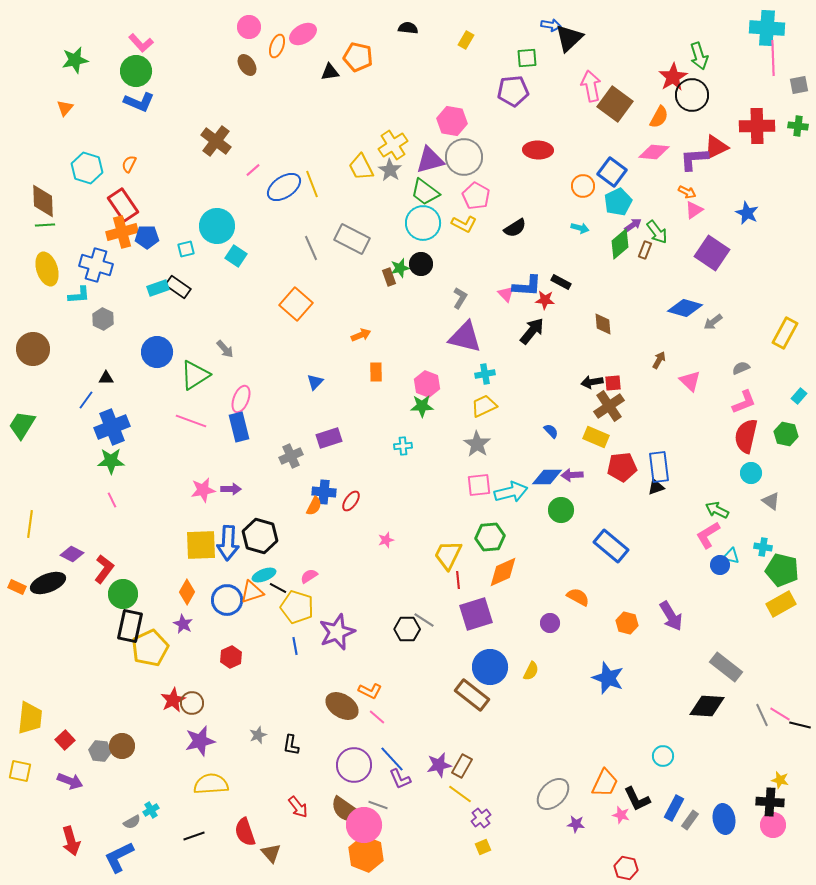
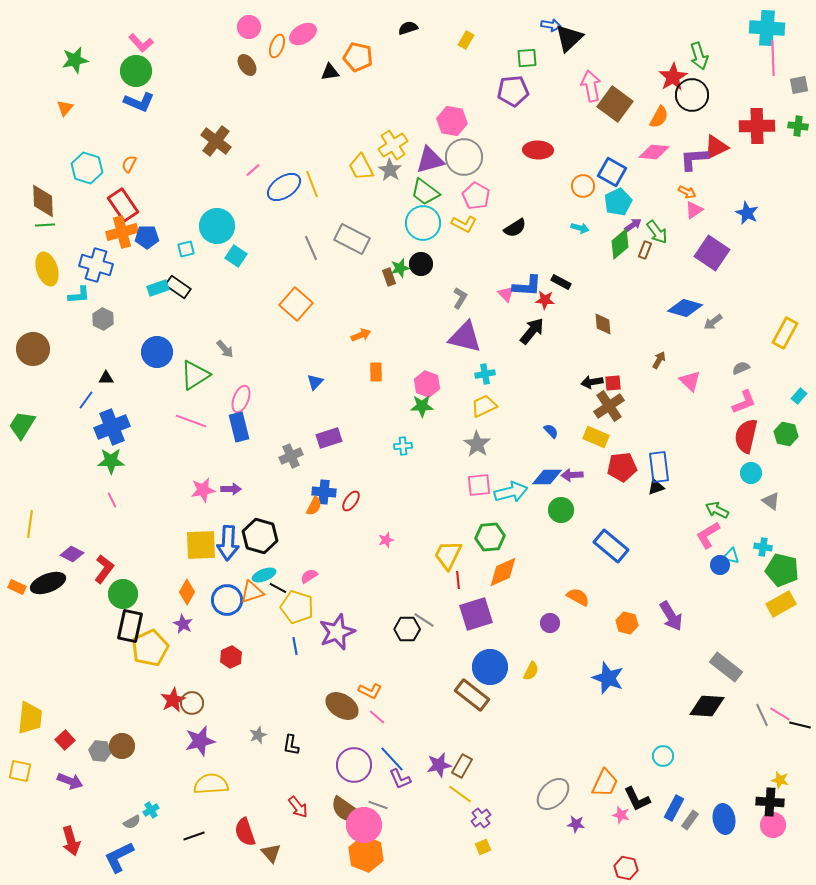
black semicircle at (408, 28): rotated 24 degrees counterclockwise
blue square at (612, 172): rotated 8 degrees counterclockwise
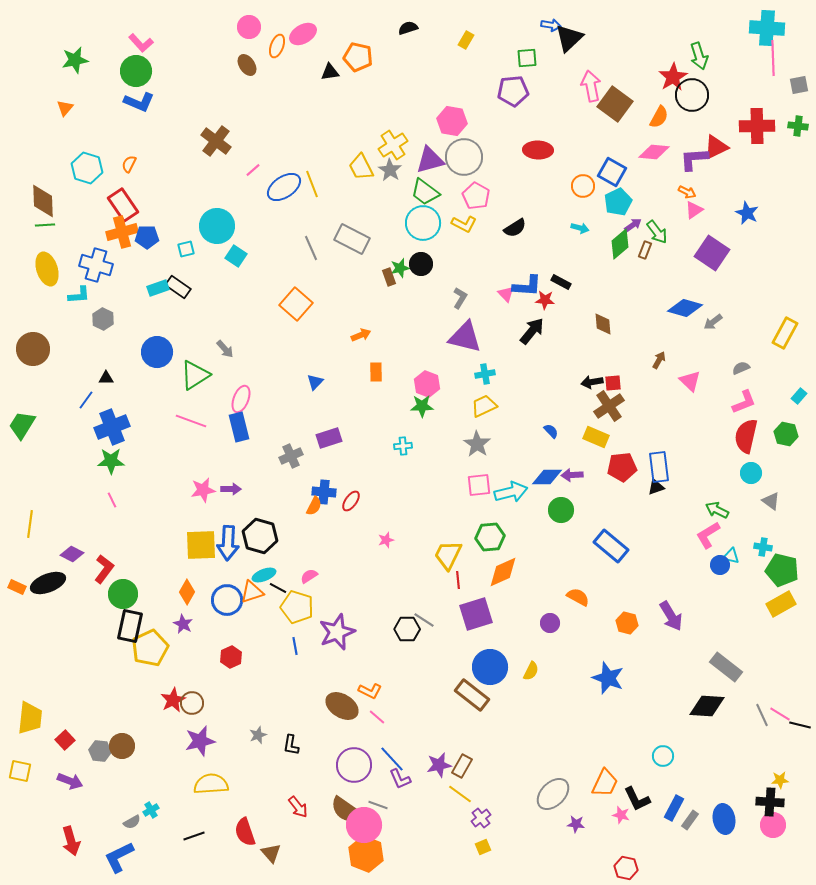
yellow star at (780, 780): rotated 18 degrees counterclockwise
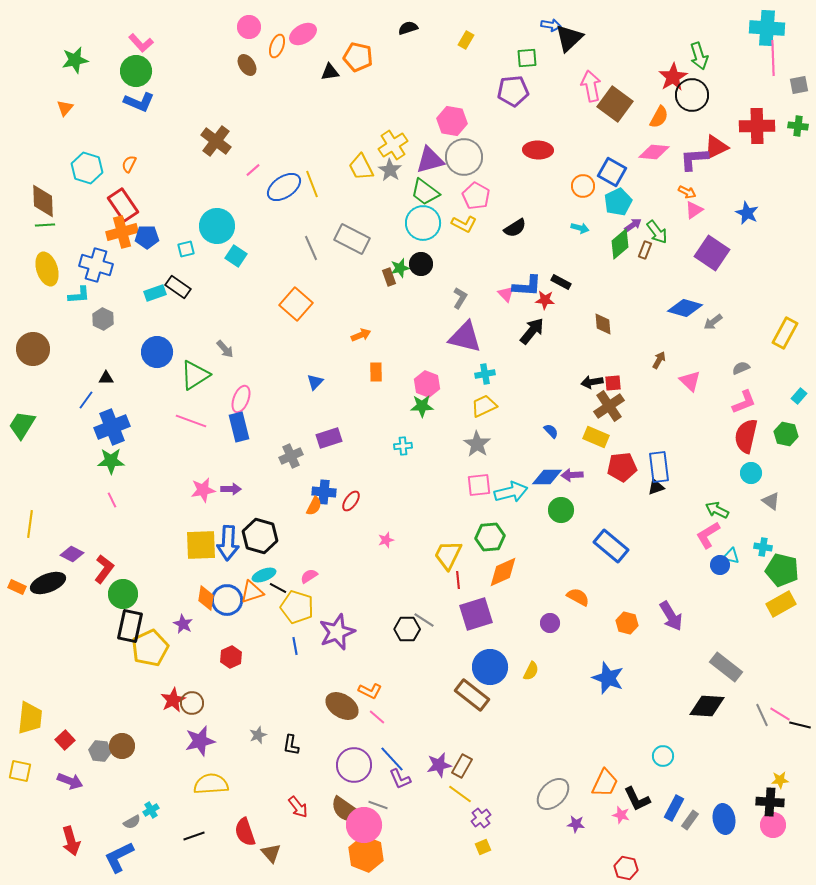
cyan rectangle at (158, 288): moved 3 px left, 5 px down
orange diamond at (187, 592): moved 19 px right, 6 px down; rotated 20 degrees counterclockwise
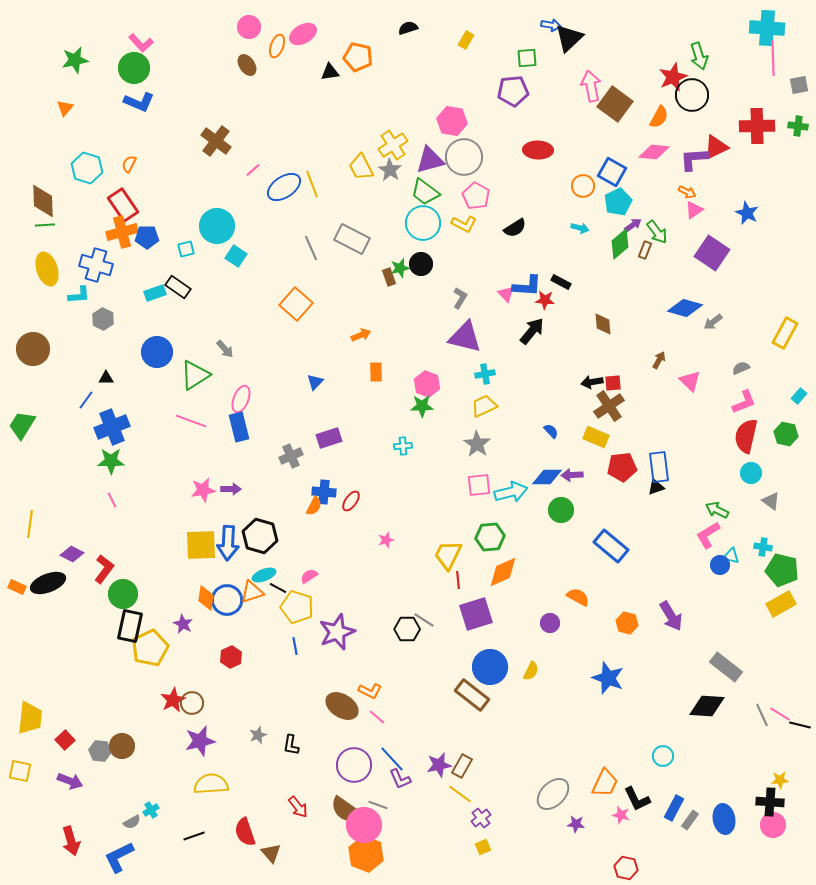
green circle at (136, 71): moved 2 px left, 3 px up
red star at (673, 77): rotated 8 degrees clockwise
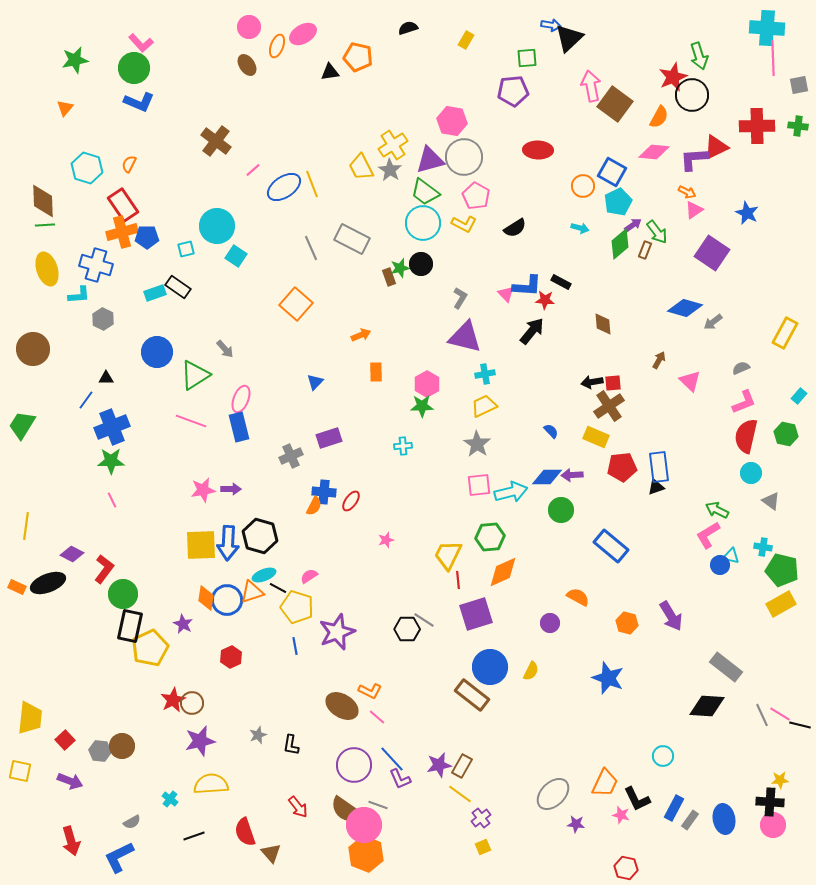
pink hexagon at (427, 384): rotated 10 degrees clockwise
yellow line at (30, 524): moved 4 px left, 2 px down
cyan cross at (151, 810): moved 19 px right, 11 px up; rotated 21 degrees counterclockwise
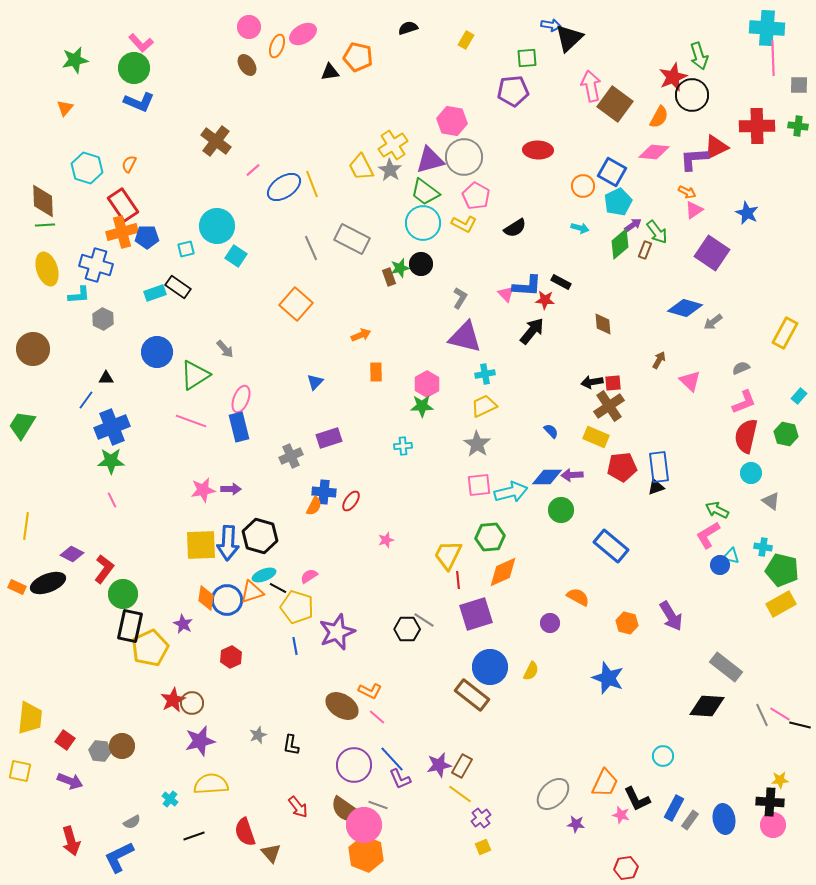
gray square at (799, 85): rotated 12 degrees clockwise
red square at (65, 740): rotated 12 degrees counterclockwise
red hexagon at (626, 868): rotated 20 degrees counterclockwise
